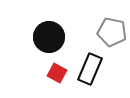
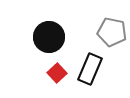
red square: rotated 18 degrees clockwise
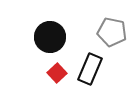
black circle: moved 1 px right
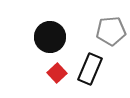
gray pentagon: moved 1 px left, 1 px up; rotated 16 degrees counterclockwise
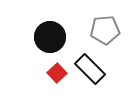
gray pentagon: moved 6 px left, 1 px up
black rectangle: rotated 68 degrees counterclockwise
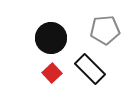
black circle: moved 1 px right, 1 px down
red square: moved 5 px left
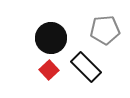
black rectangle: moved 4 px left, 2 px up
red square: moved 3 px left, 3 px up
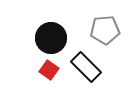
red square: rotated 12 degrees counterclockwise
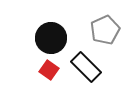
gray pentagon: rotated 20 degrees counterclockwise
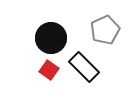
black rectangle: moved 2 px left
